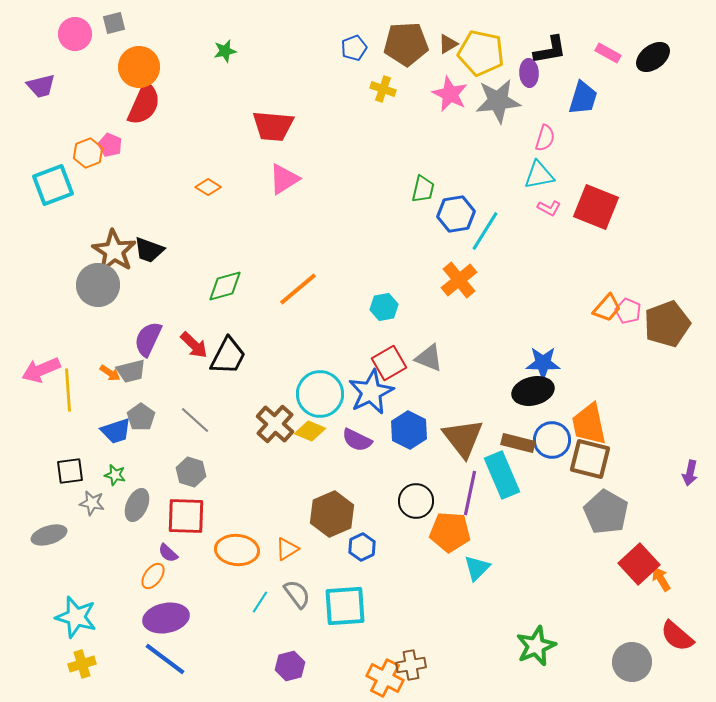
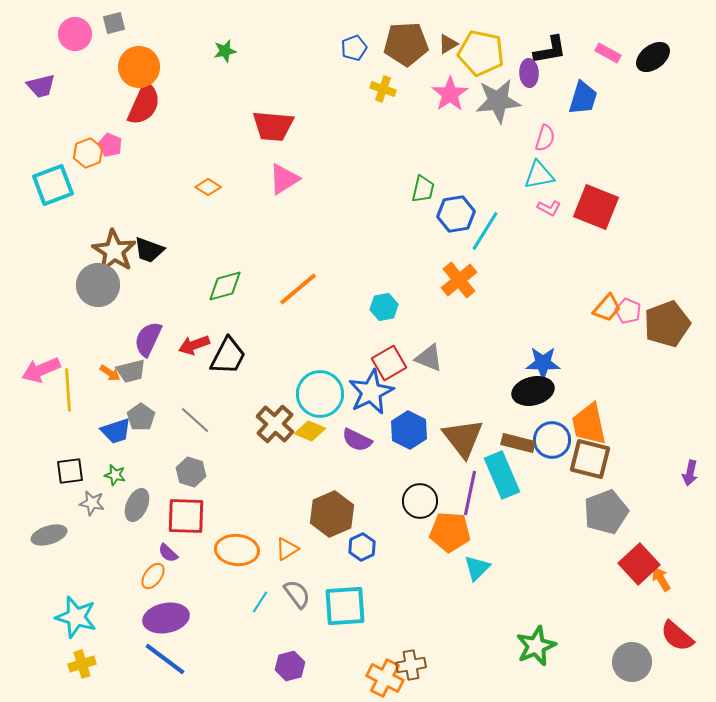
pink star at (450, 94): rotated 12 degrees clockwise
red arrow at (194, 345): rotated 116 degrees clockwise
black circle at (416, 501): moved 4 px right
gray pentagon at (606, 512): rotated 21 degrees clockwise
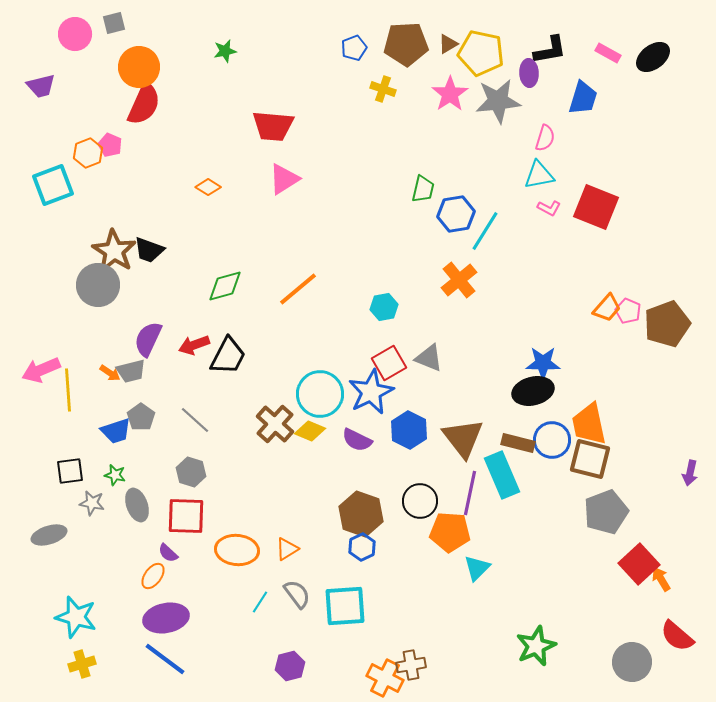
gray ellipse at (137, 505): rotated 44 degrees counterclockwise
brown hexagon at (332, 514): moved 29 px right; rotated 18 degrees counterclockwise
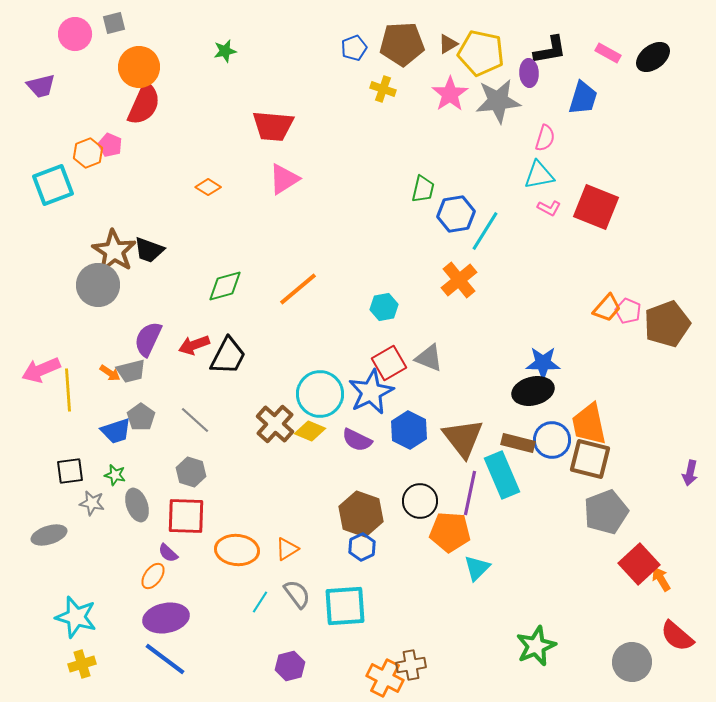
brown pentagon at (406, 44): moved 4 px left
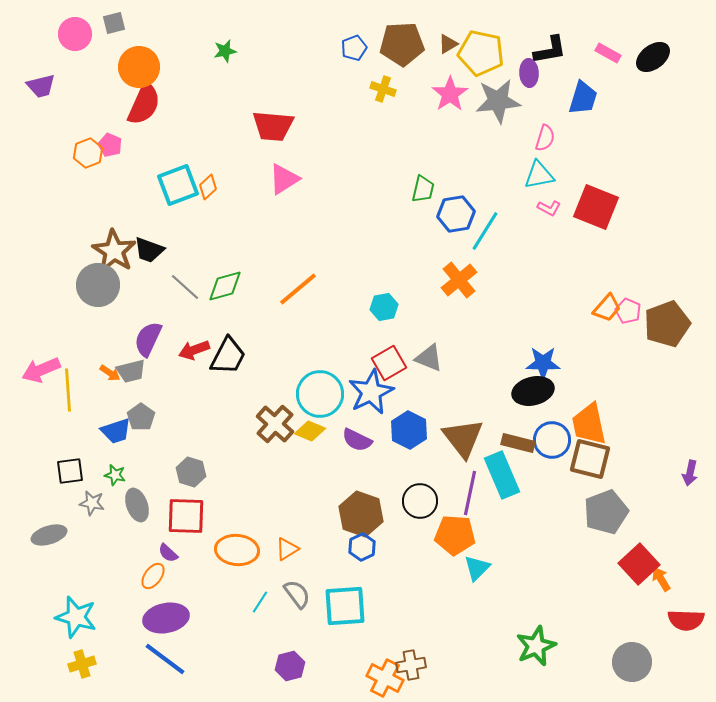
cyan square at (53, 185): moved 125 px right
orange diamond at (208, 187): rotated 75 degrees counterclockwise
red arrow at (194, 345): moved 5 px down
gray line at (195, 420): moved 10 px left, 133 px up
orange pentagon at (450, 532): moved 5 px right, 3 px down
red semicircle at (677, 636): moved 9 px right, 16 px up; rotated 39 degrees counterclockwise
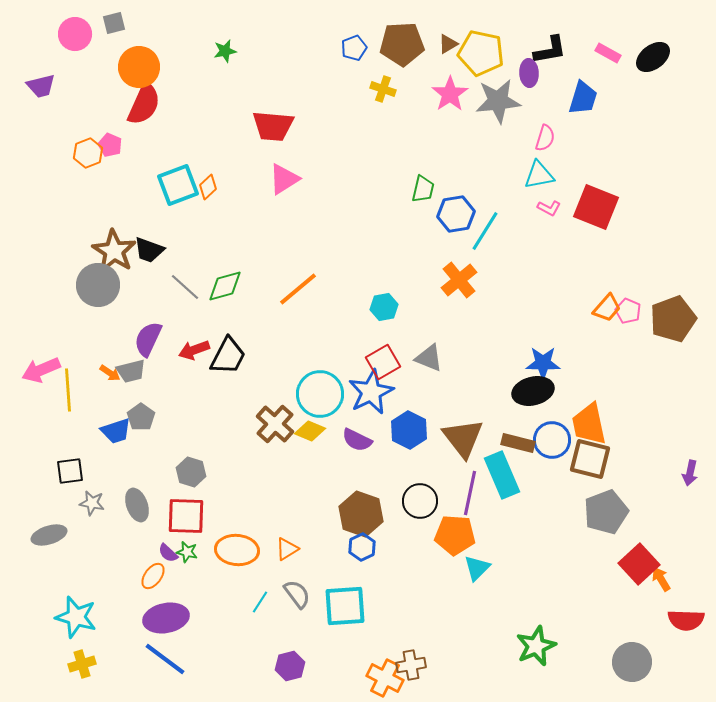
brown pentagon at (667, 324): moved 6 px right, 5 px up
red square at (389, 363): moved 6 px left, 1 px up
green star at (115, 475): moved 72 px right, 77 px down
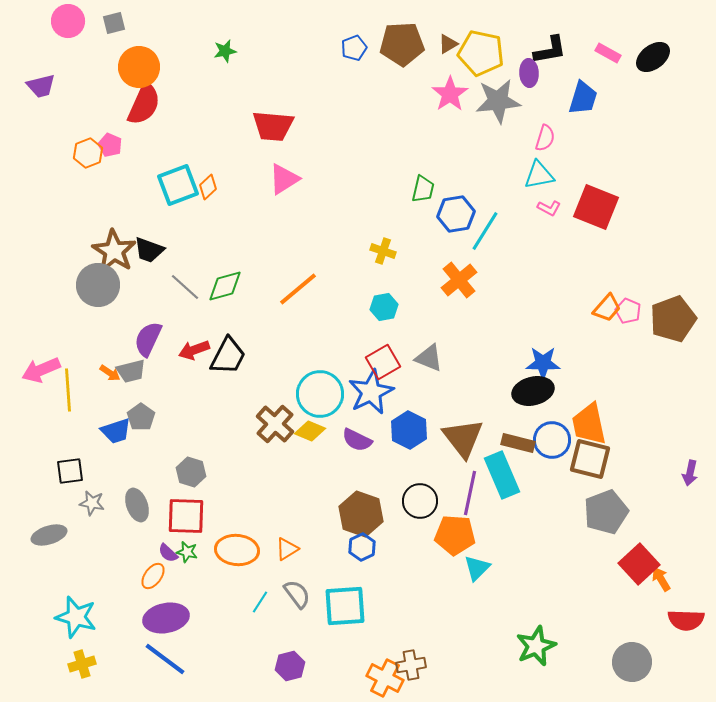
pink circle at (75, 34): moved 7 px left, 13 px up
yellow cross at (383, 89): moved 162 px down
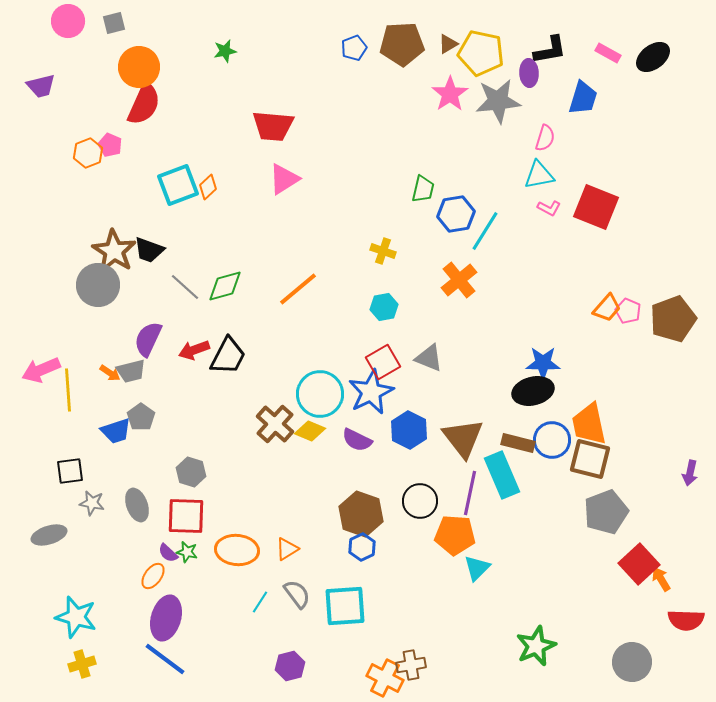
purple ellipse at (166, 618): rotated 63 degrees counterclockwise
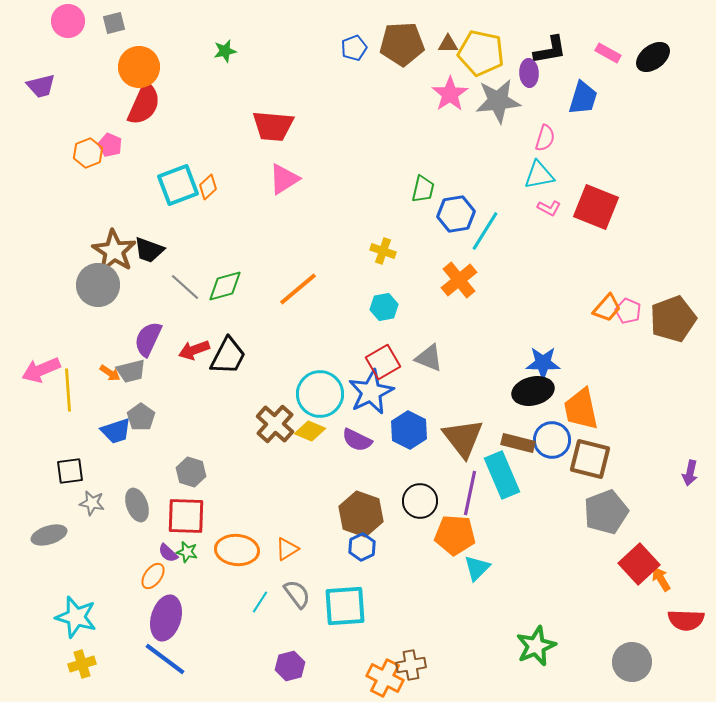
brown triangle at (448, 44): rotated 30 degrees clockwise
orange trapezoid at (589, 424): moved 8 px left, 15 px up
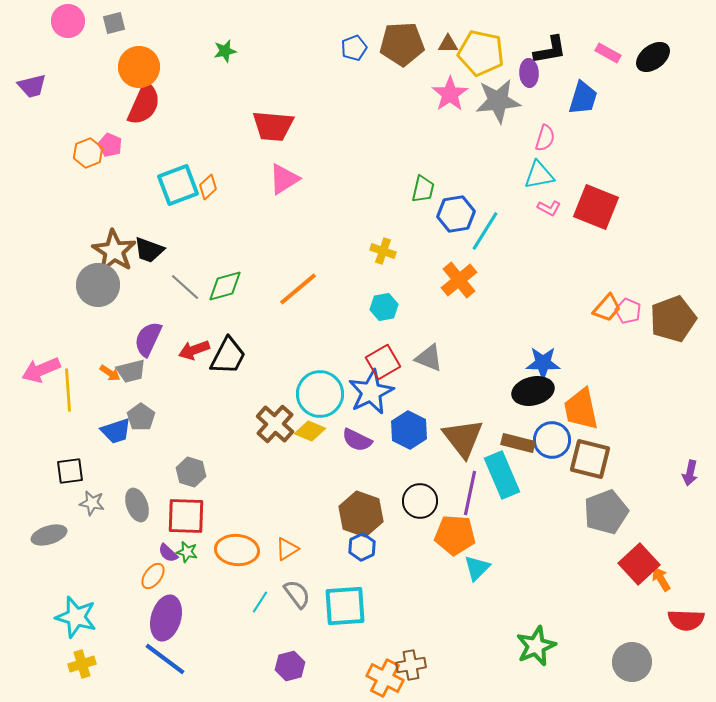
purple trapezoid at (41, 86): moved 9 px left
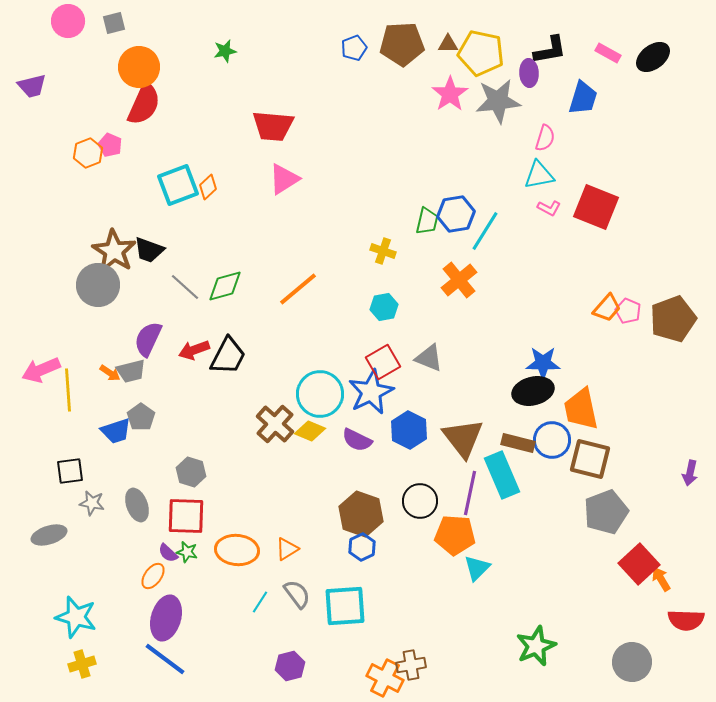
green trapezoid at (423, 189): moved 4 px right, 32 px down
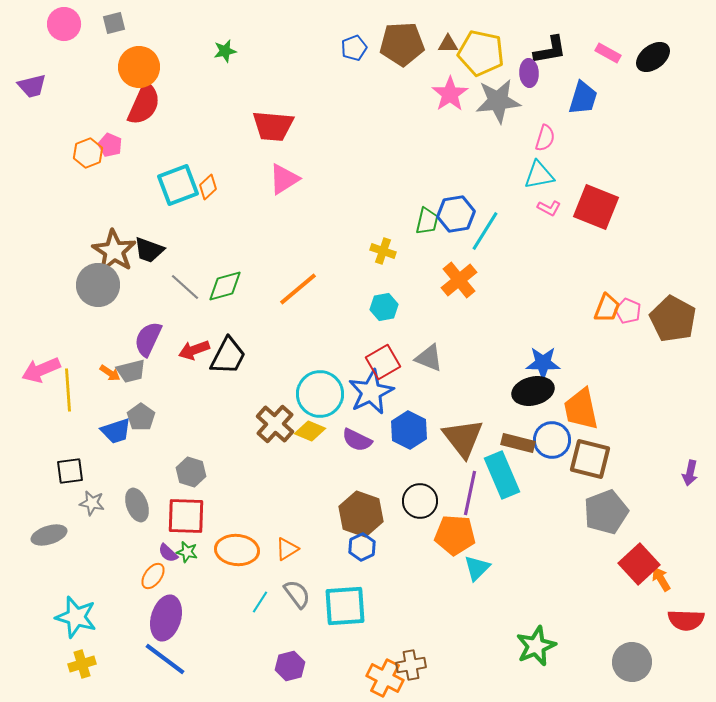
pink circle at (68, 21): moved 4 px left, 3 px down
orange trapezoid at (607, 308): rotated 20 degrees counterclockwise
brown pentagon at (673, 319): rotated 24 degrees counterclockwise
